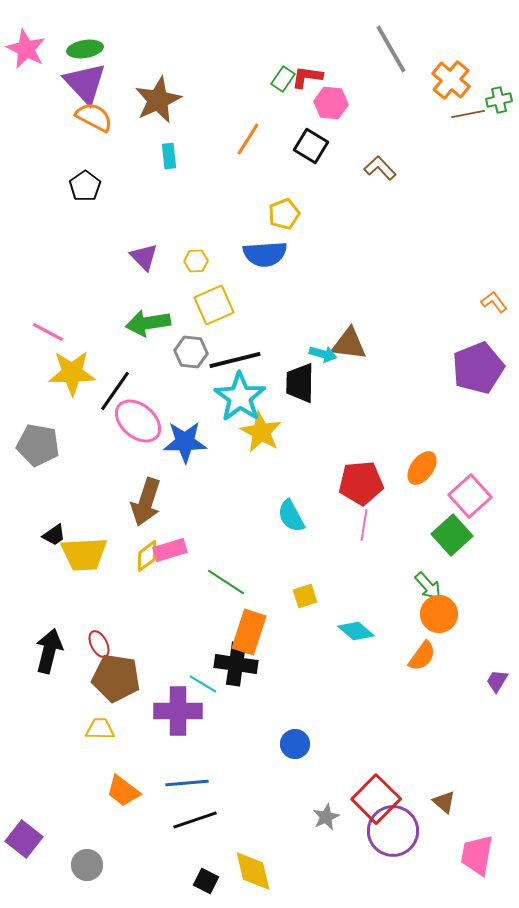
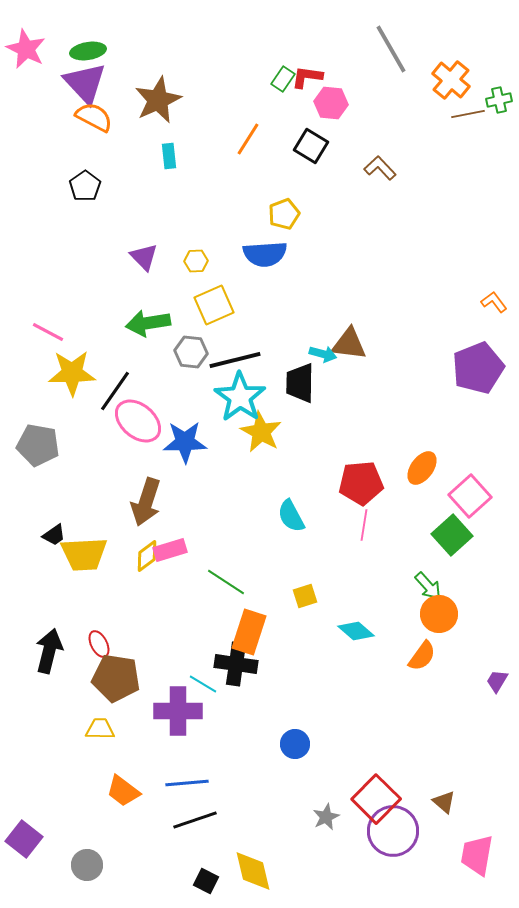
green ellipse at (85, 49): moved 3 px right, 2 px down
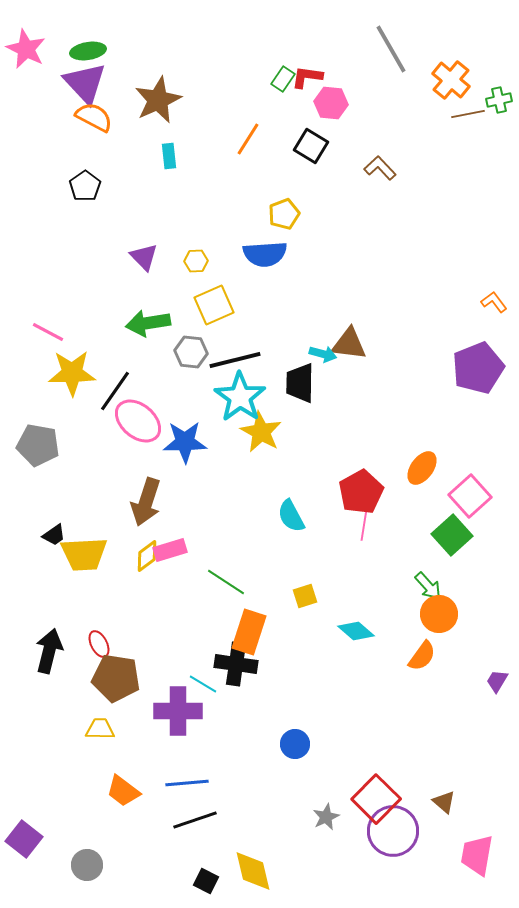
red pentagon at (361, 483): moved 9 px down; rotated 24 degrees counterclockwise
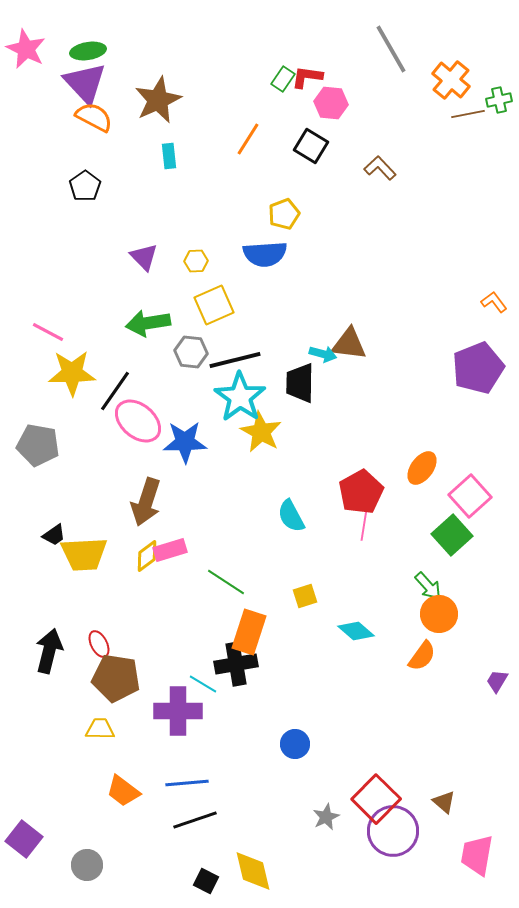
black cross at (236, 664): rotated 18 degrees counterclockwise
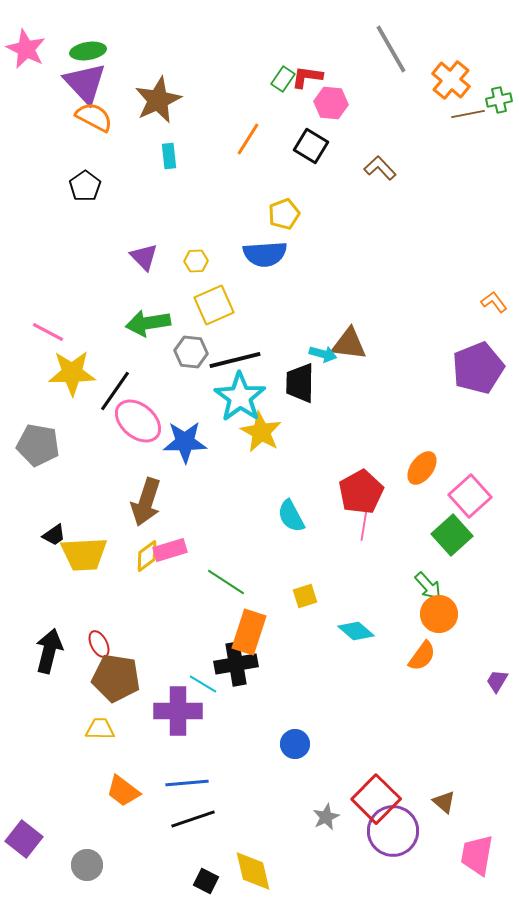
black line at (195, 820): moved 2 px left, 1 px up
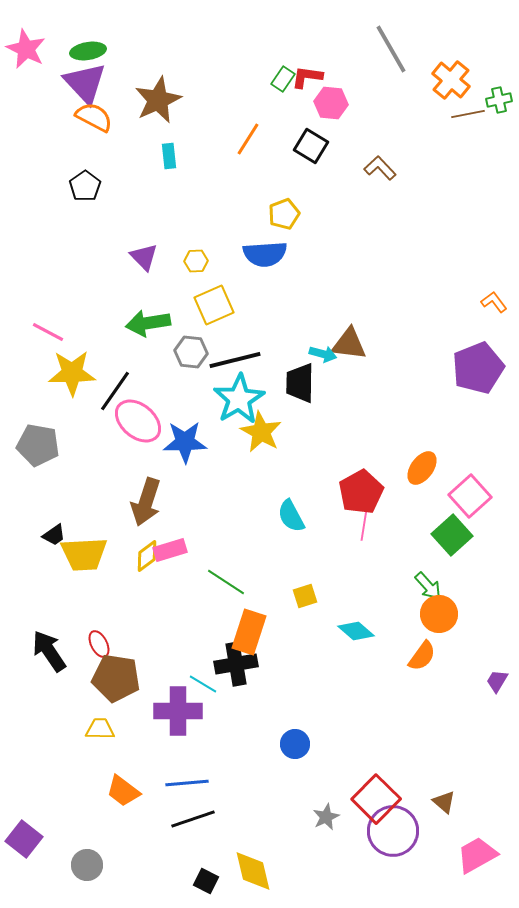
cyan star at (240, 397): moved 1 px left, 2 px down; rotated 6 degrees clockwise
black arrow at (49, 651): rotated 48 degrees counterclockwise
pink trapezoid at (477, 855): rotated 51 degrees clockwise
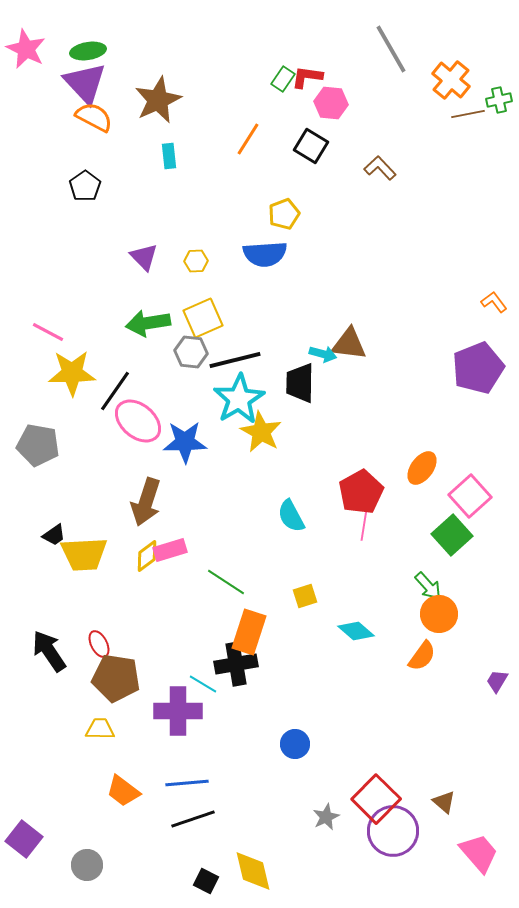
yellow square at (214, 305): moved 11 px left, 13 px down
pink trapezoid at (477, 855): moved 2 px right, 2 px up; rotated 78 degrees clockwise
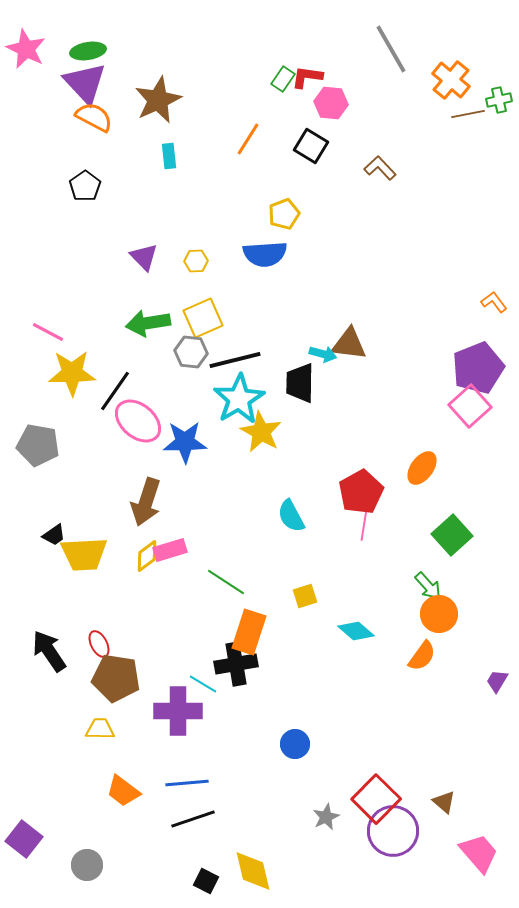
pink square at (470, 496): moved 90 px up
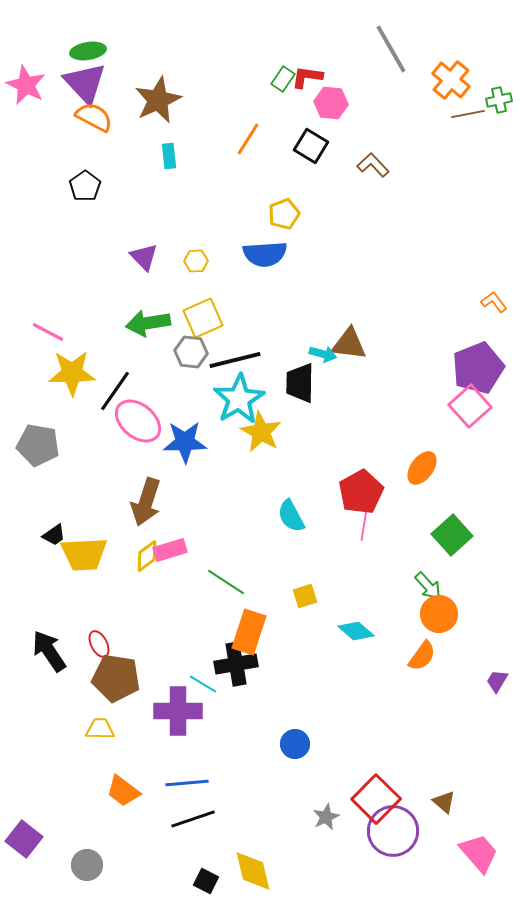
pink star at (26, 49): moved 36 px down
brown L-shape at (380, 168): moved 7 px left, 3 px up
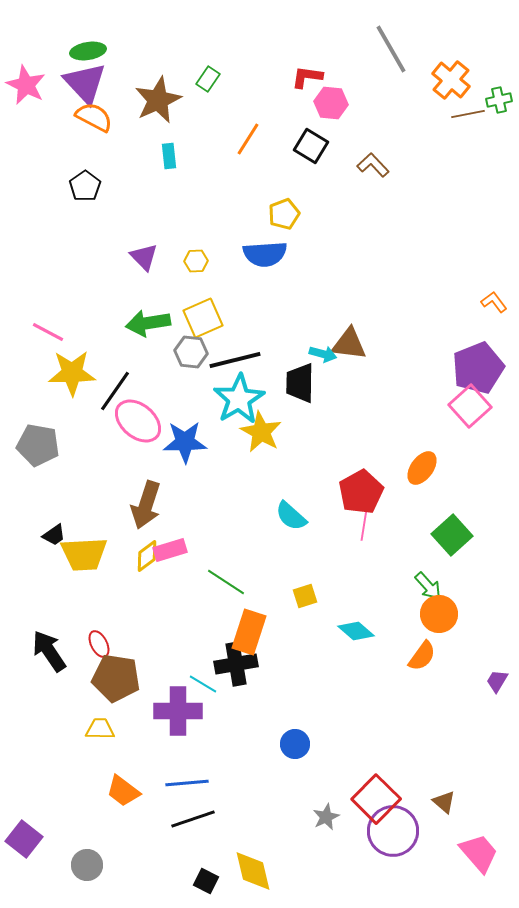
green rectangle at (283, 79): moved 75 px left
brown arrow at (146, 502): moved 3 px down
cyan semicircle at (291, 516): rotated 20 degrees counterclockwise
